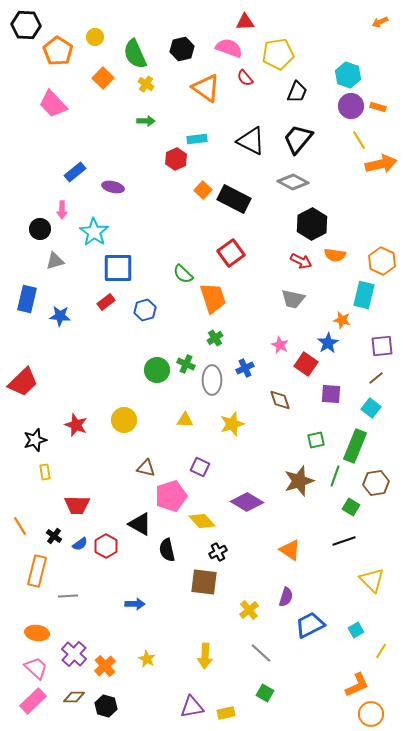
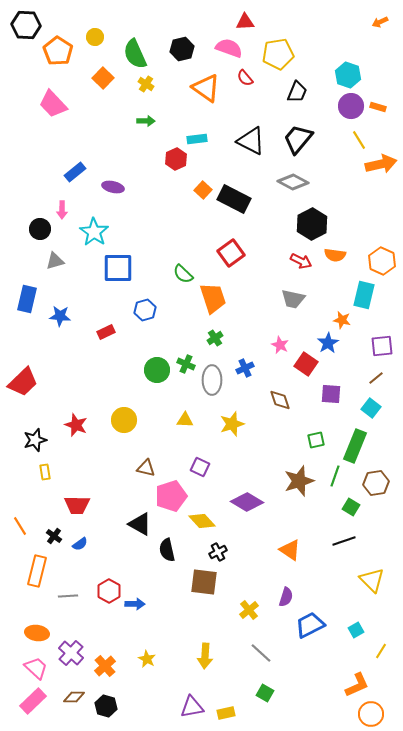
red rectangle at (106, 302): moved 30 px down; rotated 12 degrees clockwise
red hexagon at (106, 546): moved 3 px right, 45 px down
purple cross at (74, 654): moved 3 px left, 1 px up
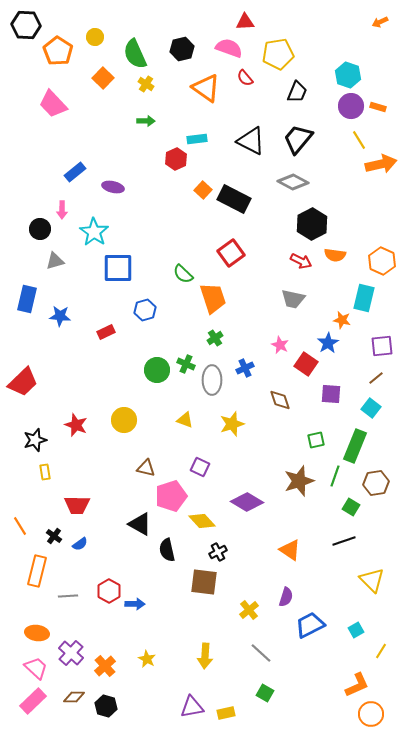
cyan rectangle at (364, 295): moved 3 px down
yellow triangle at (185, 420): rotated 18 degrees clockwise
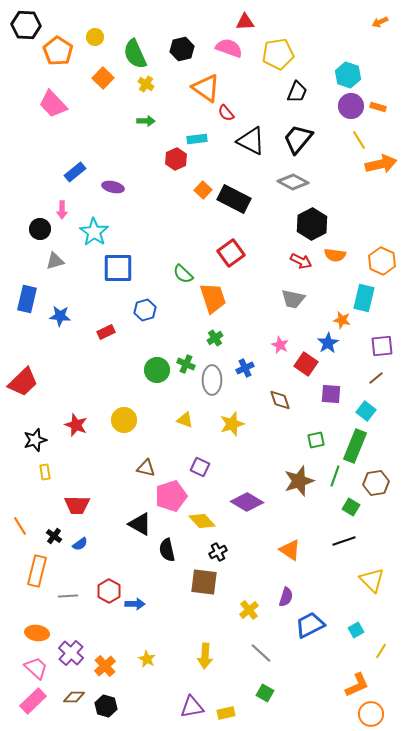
red semicircle at (245, 78): moved 19 px left, 35 px down
cyan square at (371, 408): moved 5 px left, 3 px down
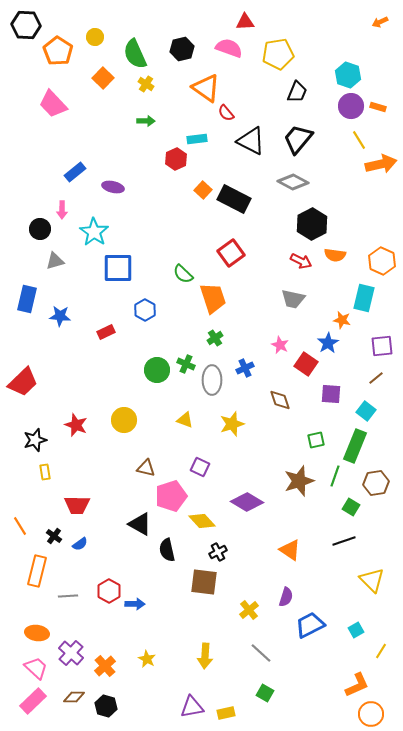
blue hexagon at (145, 310): rotated 15 degrees counterclockwise
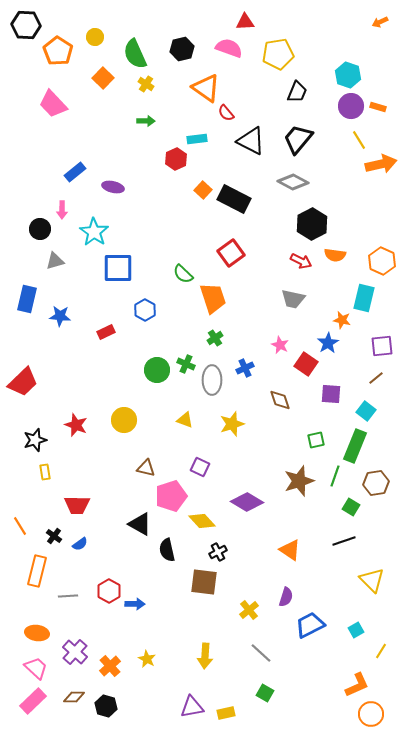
purple cross at (71, 653): moved 4 px right, 1 px up
orange cross at (105, 666): moved 5 px right
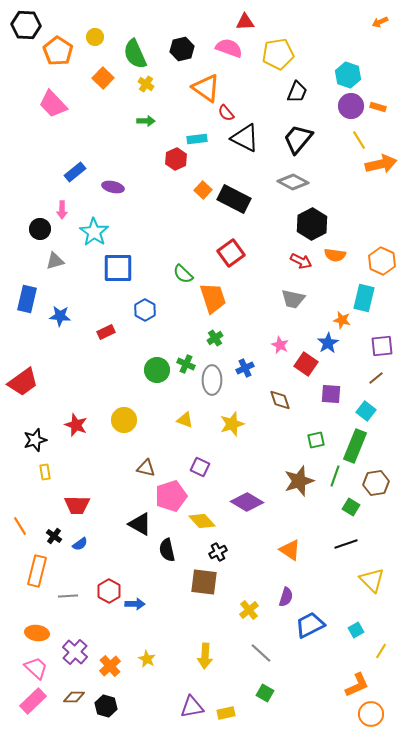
black triangle at (251, 141): moved 6 px left, 3 px up
red trapezoid at (23, 382): rotated 8 degrees clockwise
black line at (344, 541): moved 2 px right, 3 px down
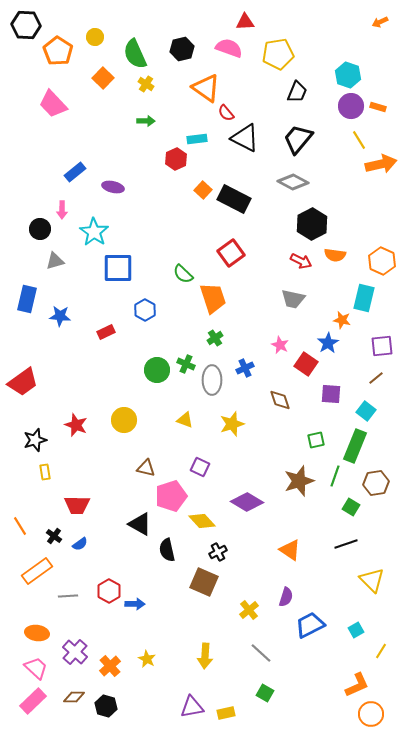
orange rectangle at (37, 571): rotated 40 degrees clockwise
brown square at (204, 582): rotated 16 degrees clockwise
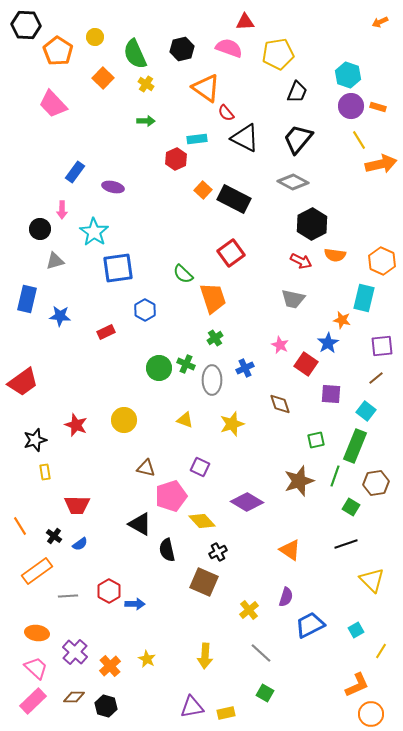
blue rectangle at (75, 172): rotated 15 degrees counterclockwise
blue square at (118, 268): rotated 8 degrees counterclockwise
green circle at (157, 370): moved 2 px right, 2 px up
brown diamond at (280, 400): moved 4 px down
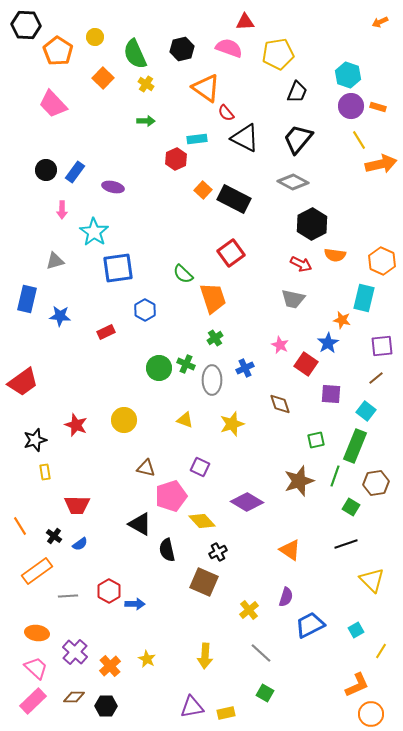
black circle at (40, 229): moved 6 px right, 59 px up
red arrow at (301, 261): moved 3 px down
black hexagon at (106, 706): rotated 15 degrees counterclockwise
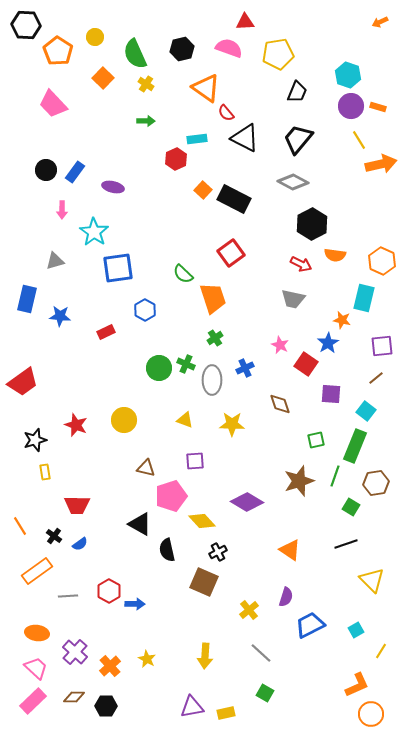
yellow star at (232, 424): rotated 20 degrees clockwise
purple square at (200, 467): moved 5 px left, 6 px up; rotated 30 degrees counterclockwise
